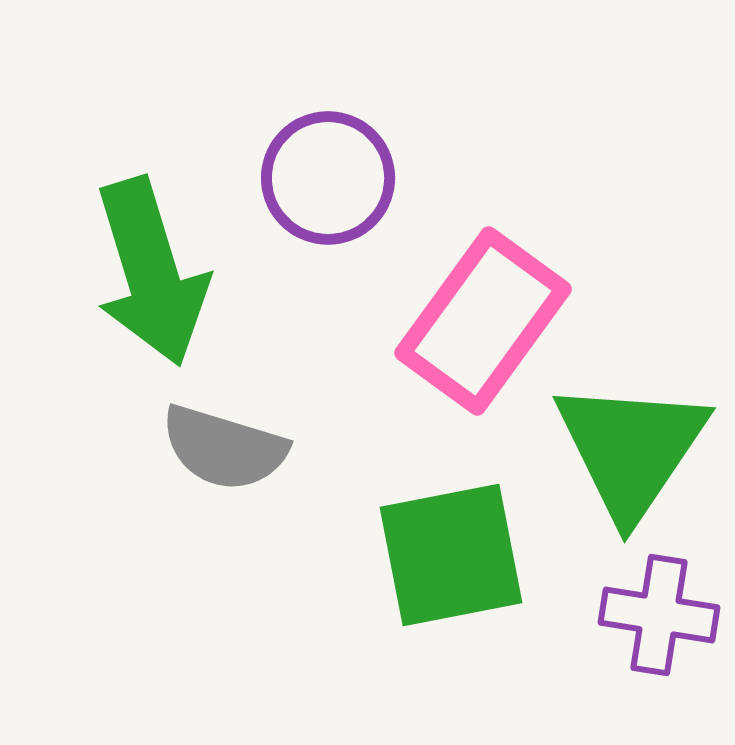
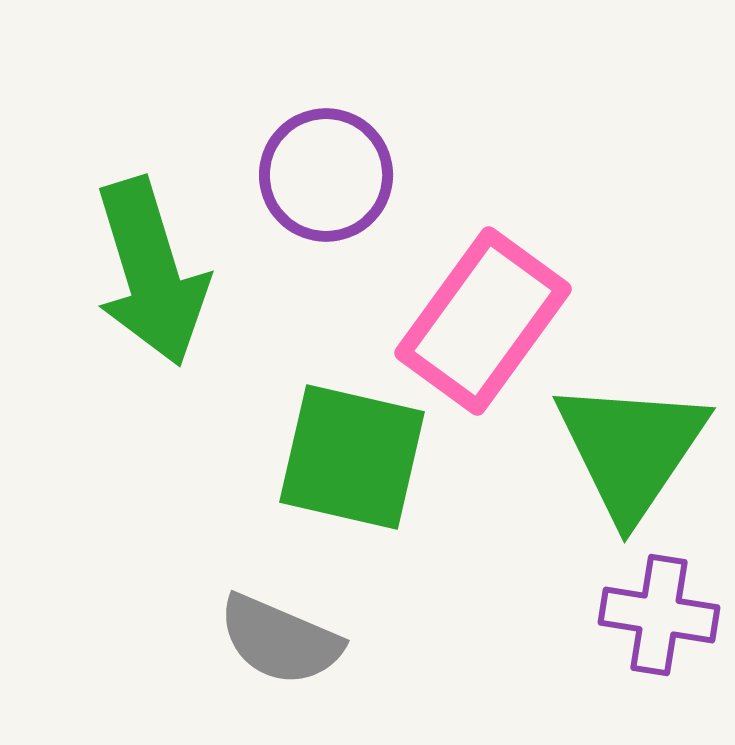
purple circle: moved 2 px left, 3 px up
gray semicircle: moved 56 px right, 192 px down; rotated 6 degrees clockwise
green square: moved 99 px left, 98 px up; rotated 24 degrees clockwise
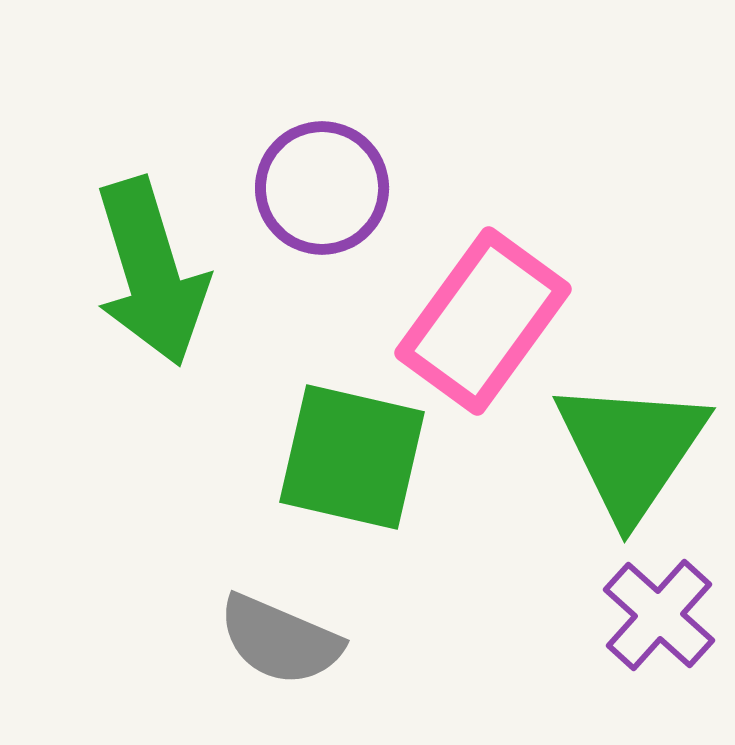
purple circle: moved 4 px left, 13 px down
purple cross: rotated 33 degrees clockwise
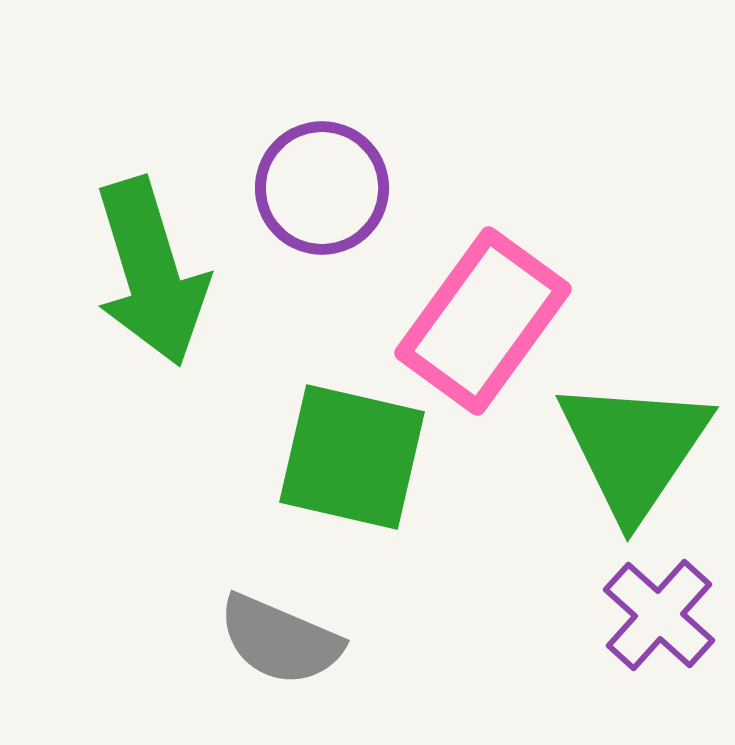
green triangle: moved 3 px right, 1 px up
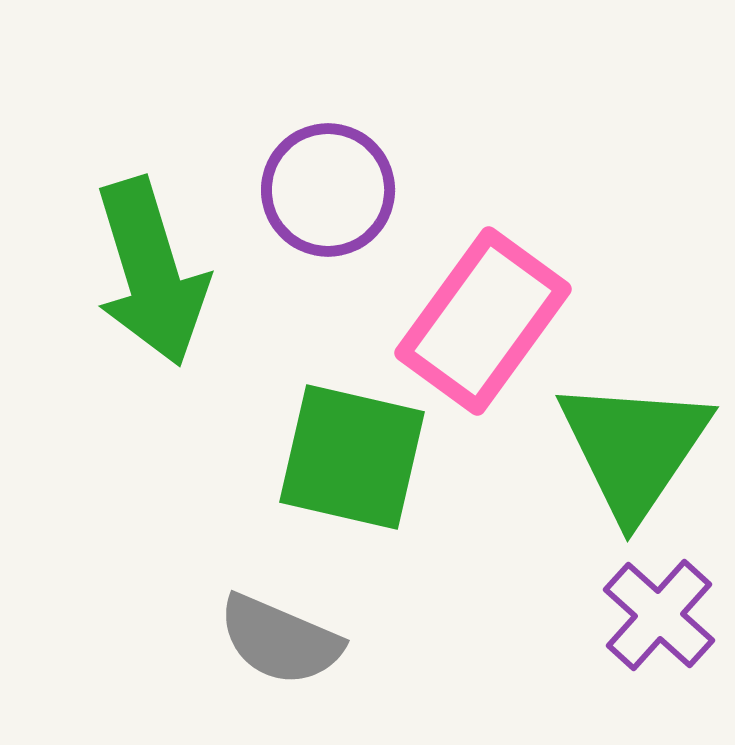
purple circle: moved 6 px right, 2 px down
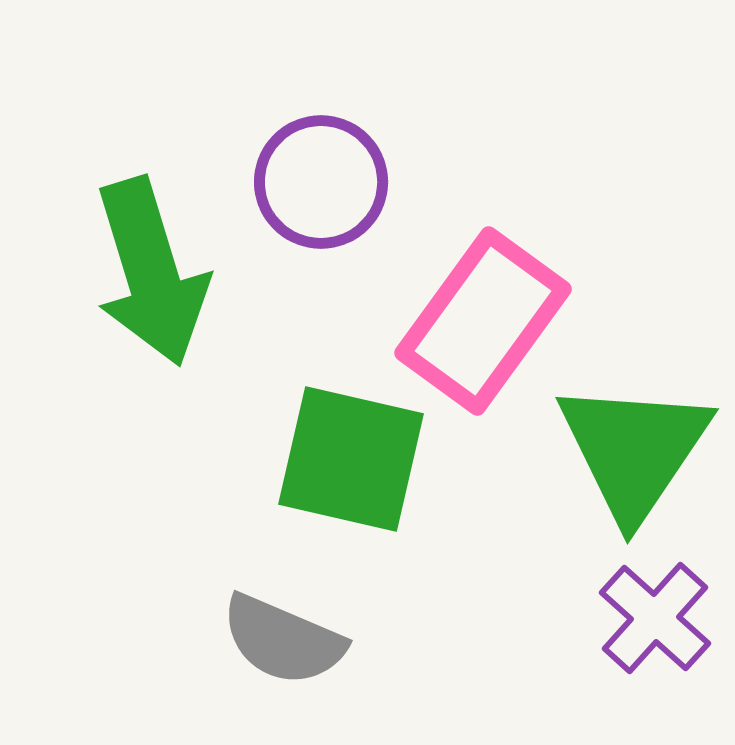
purple circle: moved 7 px left, 8 px up
green triangle: moved 2 px down
green square: moved 1 px left, 2 px down
purple cross: moved 4 px left, 3 px down
gray semicircle: moved 3 px right
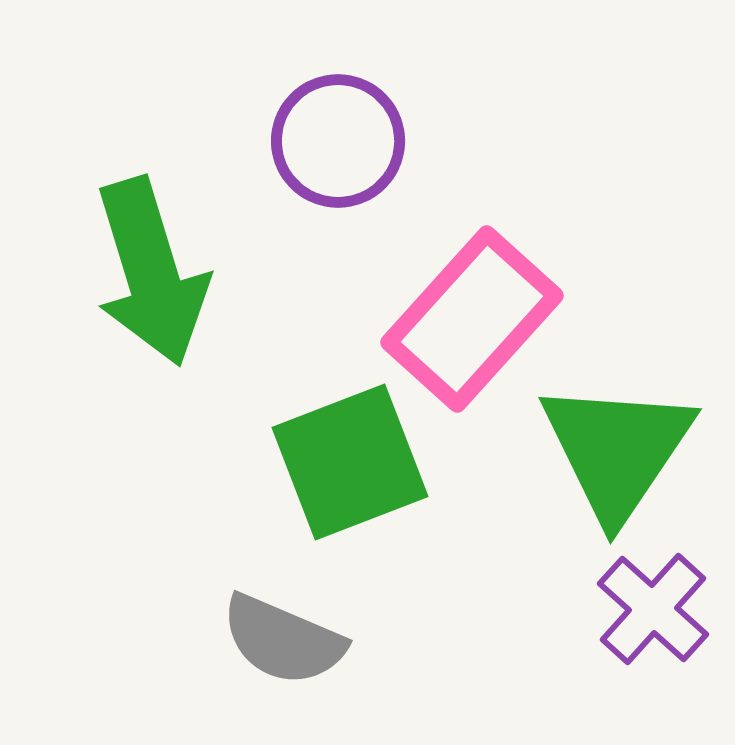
purple circle: moved 17 px right, 41 px up
pink rectangle: moved 11 px left, 2 px up; rotated 6 degrees clockwise
green triangle: moved 17 px left
green square: moved 1 px left, 3 px down; rotated 34 degrees counterclockwise
purple cross: moved 2 px left, 9 px up
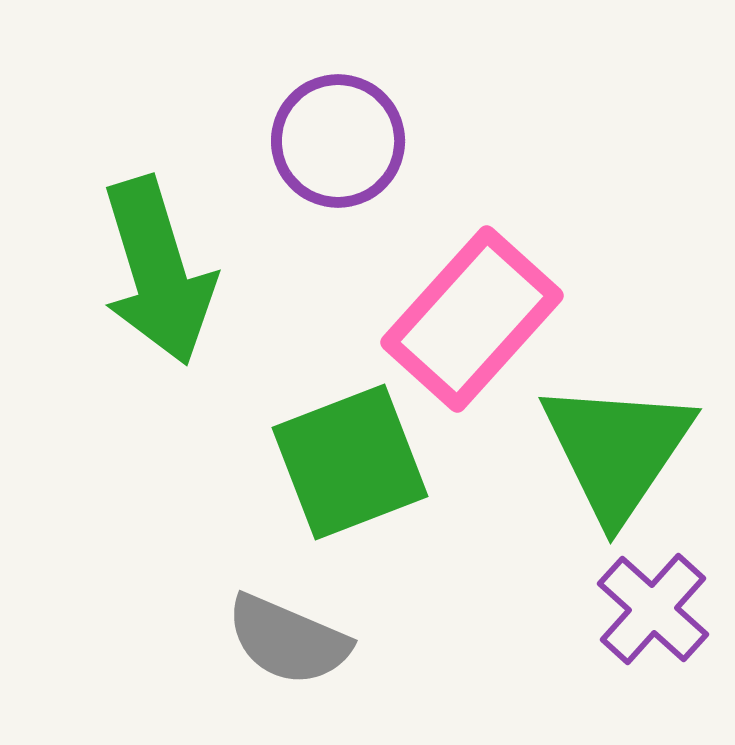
green arrow: moved 7 px right, 1 px up
gray semicircle: moved 5 px right
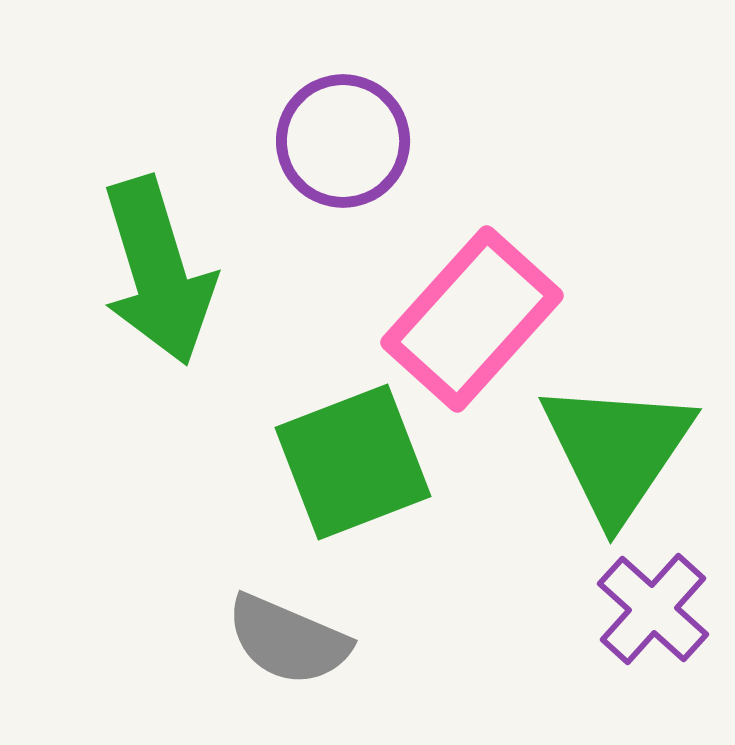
purple circle: moved 5 px right
green square: moved 3 px right
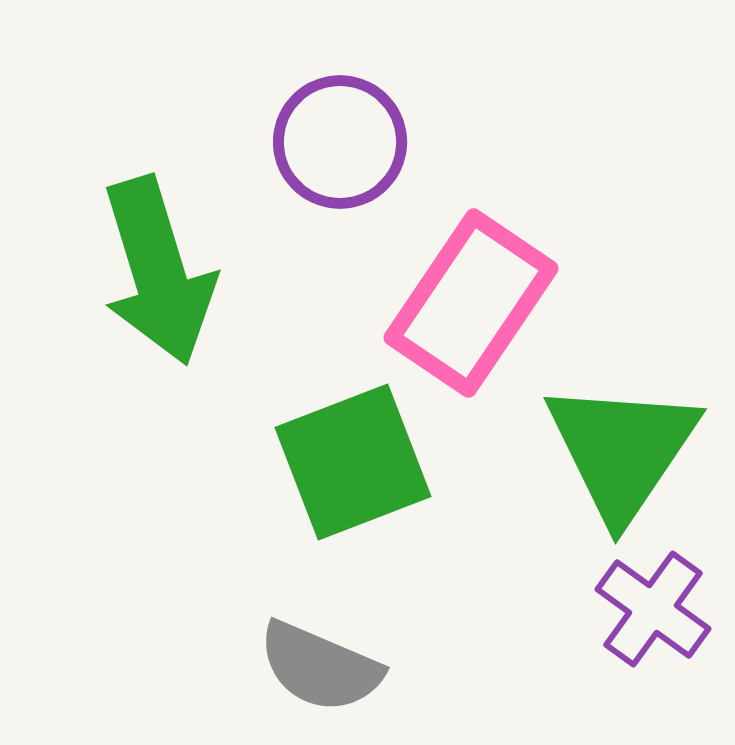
purple circle: moved 3 px left, 1 px down
pink rectangle: moved 1 px left, 16 px up; rotated 8 degrees counterclockwise
green triangle: moved 5 px right
purple cross: rotated 6 degrees counterclockwise
gray semicircle: moved 32 px right, 27 px down
